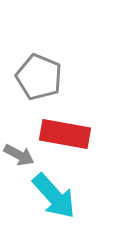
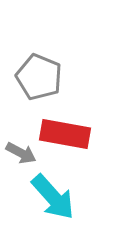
gray arrow: moved 2 px right, 2 px up
cyan arrow: moved 1 px left, 1 px down
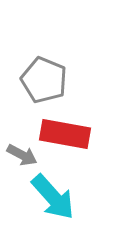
gray pentagon: moved 5 px right, 3 px down
gray arrow: moved 1 px right, 2 px down
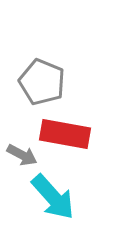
gray pentagon: moved 2 px left, 2 px down
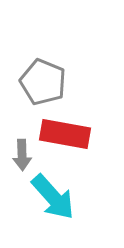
gray pentagon: moved 1 px right
gray arrow: rotated 60 degrees clockwise
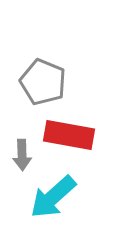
red rectangle: moved 4 px right, 1 px down
cyan arrow: rotated 90 degrees clockwise
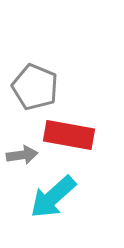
gray pentagon: moved 8 px left, 5 px down
gray arrow: rotated 96 degrees counterclockwise
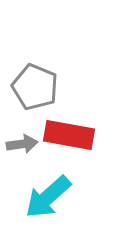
gray arrow: moved 11 px up
cyan arrow: moved 5 px left
